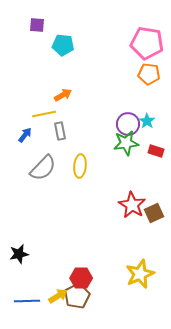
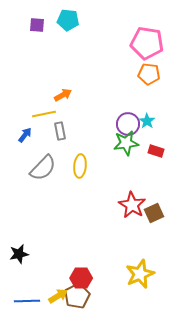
cyan pentagon: moved 5 px right, 25 px up
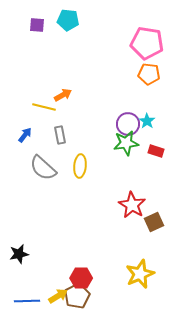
yellow line: moved 7 px up; rotated 25 degrees clockwise
gray rectangle: moved 4 px down
gray semicircle: rotated 88 degrees clockwise
brown square: moved 9 px down
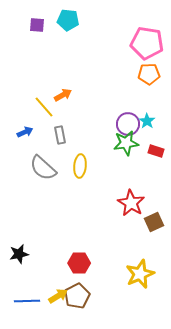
orange pentagon: rotated 10 degrees counterclockwise
yellow line: rotated 35 degrees clockwise
blue arrow: moved 3 px up; rotated 28 degrees clockwise
red star: moved 1 px left, 2 px up
red hexagon: moved 2 px left, 15 px up
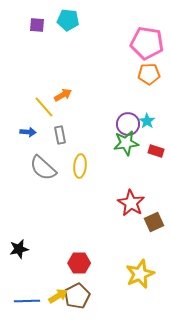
blue arrow: moved 3 px right; rotated 28 degrees clockwise
black star: moved 5 px up
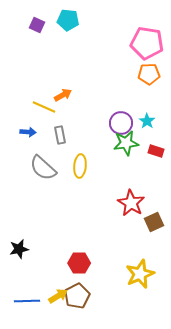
purple square: rotated 21 degrees clockwise
yellow line: rotated 25 degrees counterclockwise
purple circle: moved 7 px left, 1 px up
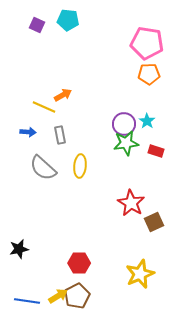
purple circle: moved 3 px right, 1 px down
blue line: rotated 10 degrees clockwise
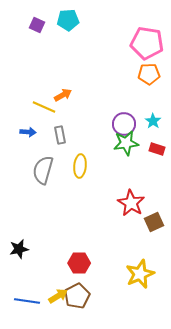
cyan pentagon: rotated 10 degrees counterclockwise
cyan star: moved 6 px right
red rectangle: moved 1 px right, 2 px up
gray semicircle: moved 2 px down; rotated 64 degrees clockwise
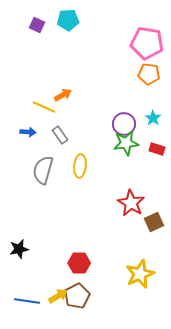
orange pentagon: rotated 10 degrees clockwise
cyan star: moved 3 px up
gray rectangle: rotated 24 degrees counterclockwise
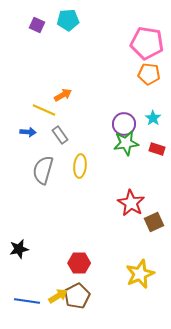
yellow line: moved 3 px down
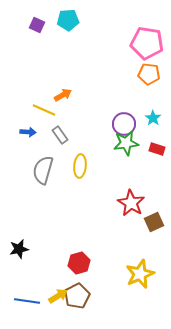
red hexagon: rotated 15 degrees counterclockwise
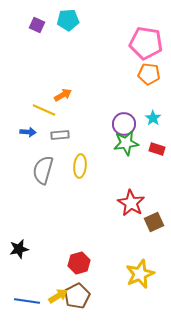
pink pentagon: moved 1 px left
gray rectangle: rotated 60 degrees counterclockwise
